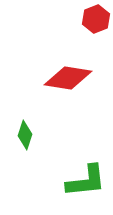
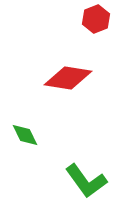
green diamond: rotated 44 degrees counterclockwise
green L-shape: rotated 60 degrees clockwise
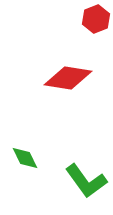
green diamond: moved 23 px down
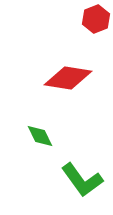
green diamond: moved 15 px right, 22 px up
green L-shape: moved 4 px left, 1 px up
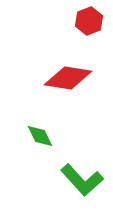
red hexagon: moved 7 px left, 2 px down
green L-shape: rotated 6 degrees counterclockwise
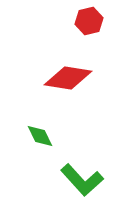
red hexagon: rotated 8 degrees clockwise
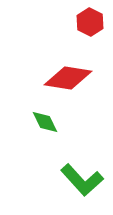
red hexagon: moved 1 px right, 1 px down; rotated 20 degrees counterclockwise
green diamond: moved 5 px right, 14 px up
